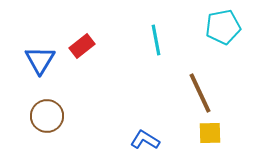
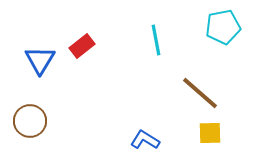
brown line: rotated 24 degrees counterclockwise
brown circle: moved 17 px left, 5 px down
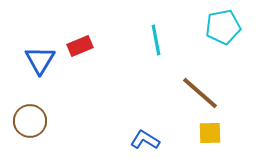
red rectangle: moved 2 px left; rotated 15 degrees clockwise
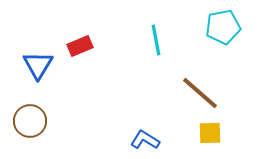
blue triangle: moved 2 px left, 5 px down
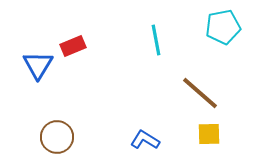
red rectangle: moved 7 px left
brown circle: moved 27 px right, 16 px down
yellow square: moved 1 px left, 1 px down
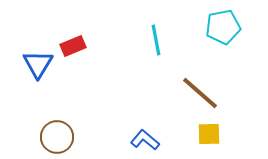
blue triangle: moved 1 px up
blue L-shape: rotated 8 degrees clockwise
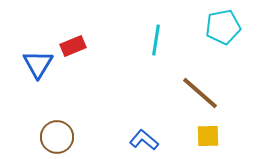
cyan line: rotated 20 degrees clockwise
yellow square: moved 1 px left, 2 px down
blue L-shape: moved 1 px left
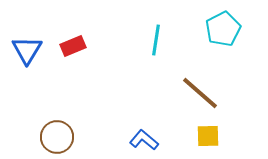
cyan pentagon: moved 2 px down; rotated 16 degrees counterclockwise
blue triangle: moved 11 px left, 14 px up
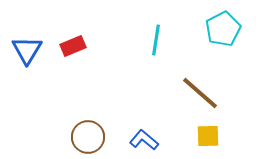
brown circle: moved 31 px right
